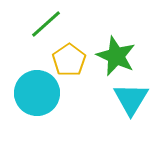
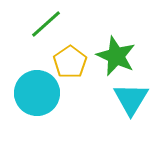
yellow pentagon: moved 1 px right, 2 px down
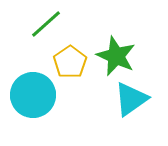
cyan circle: moved 4 px left, 2 px down
cyan triangle: rotated 24 degrees clockwise
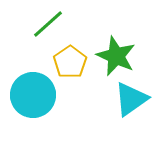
green line: moved 2 px right
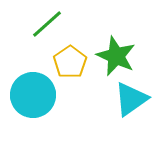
green line: moved 1 px left
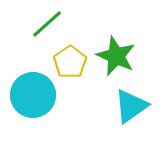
cyan triangle: moved 7 px down
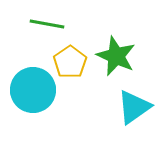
green line: rotated 52 degrees clockwise
cyan circle: moved 5 px up
cyan triangle: moved 3 px right, 1 px down
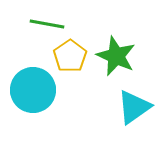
yellow pentagon: moved 6 px up
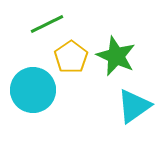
green line: rotated 36 degrees counterclockwise
yellow pentagon: moved 1 px right, 1 px down
cyan triangle: moved 1 px up
